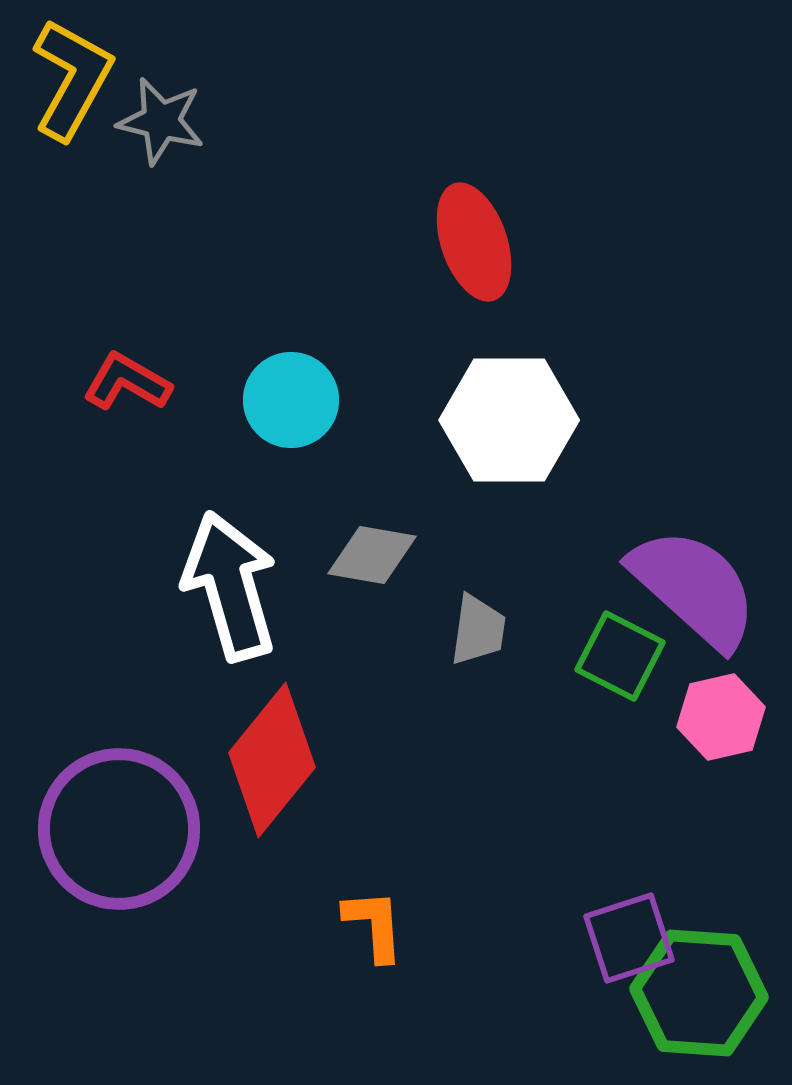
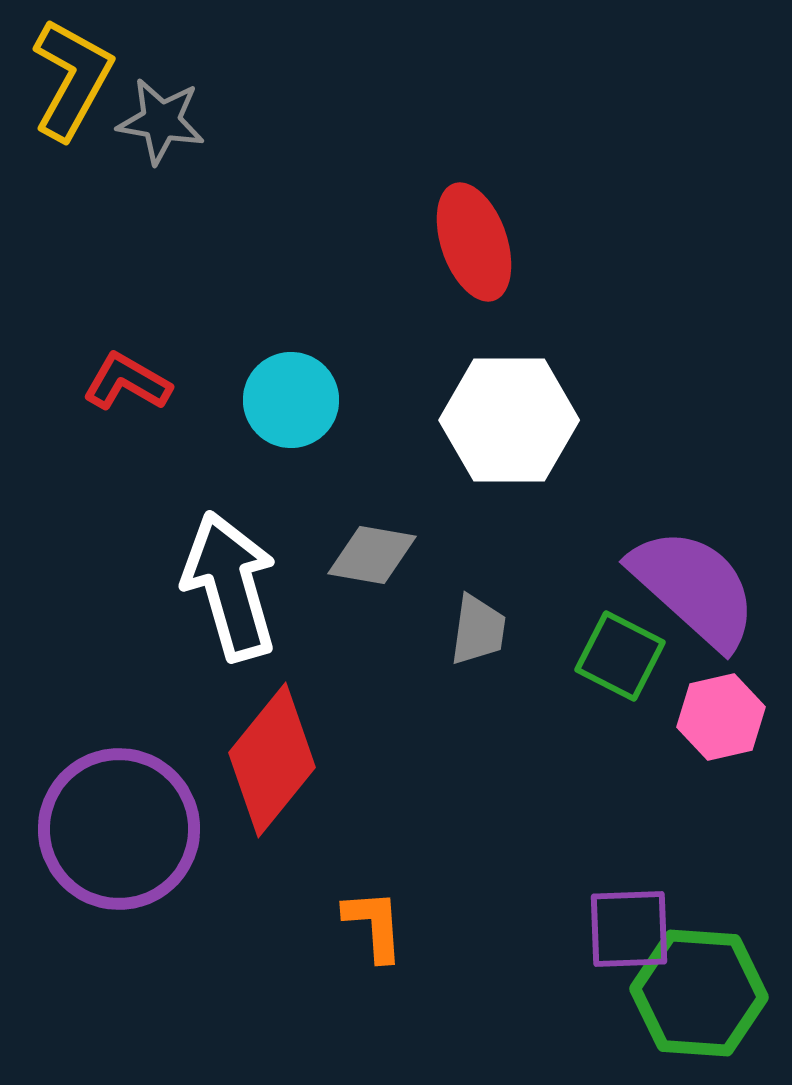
gray star: rotated 4 degrees counterclockwise
purple square: moved 9 px up; rotated 16 degrees clockwise
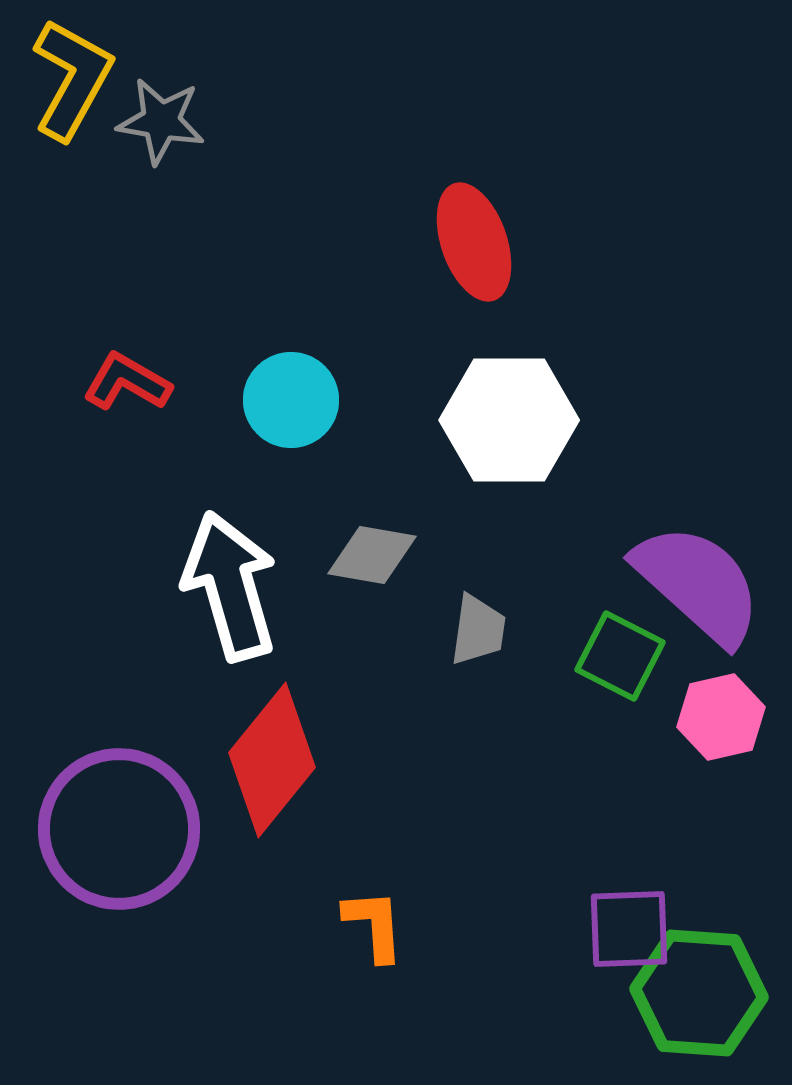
purple semicircle: moved 4 px right, 4 px up
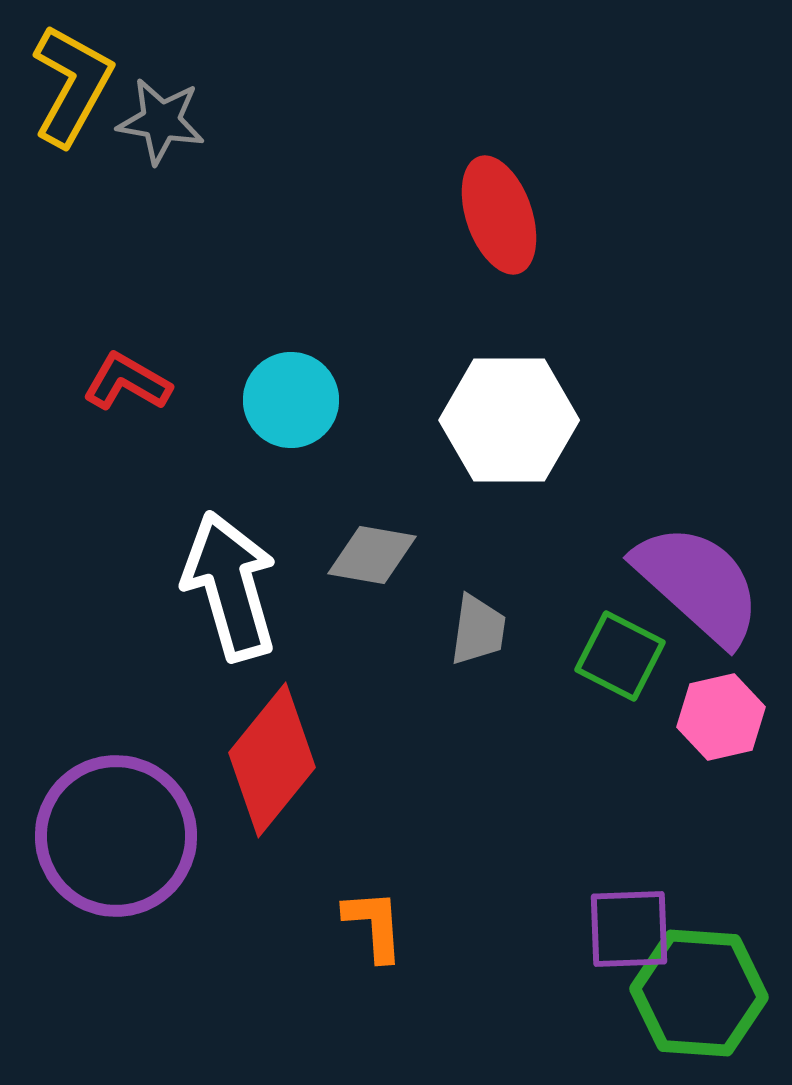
yellow L-shape: moved 6 px down
red ellipse: moved 25 px right, 27 px up
purple circle: moved 3 px left, 7 px down
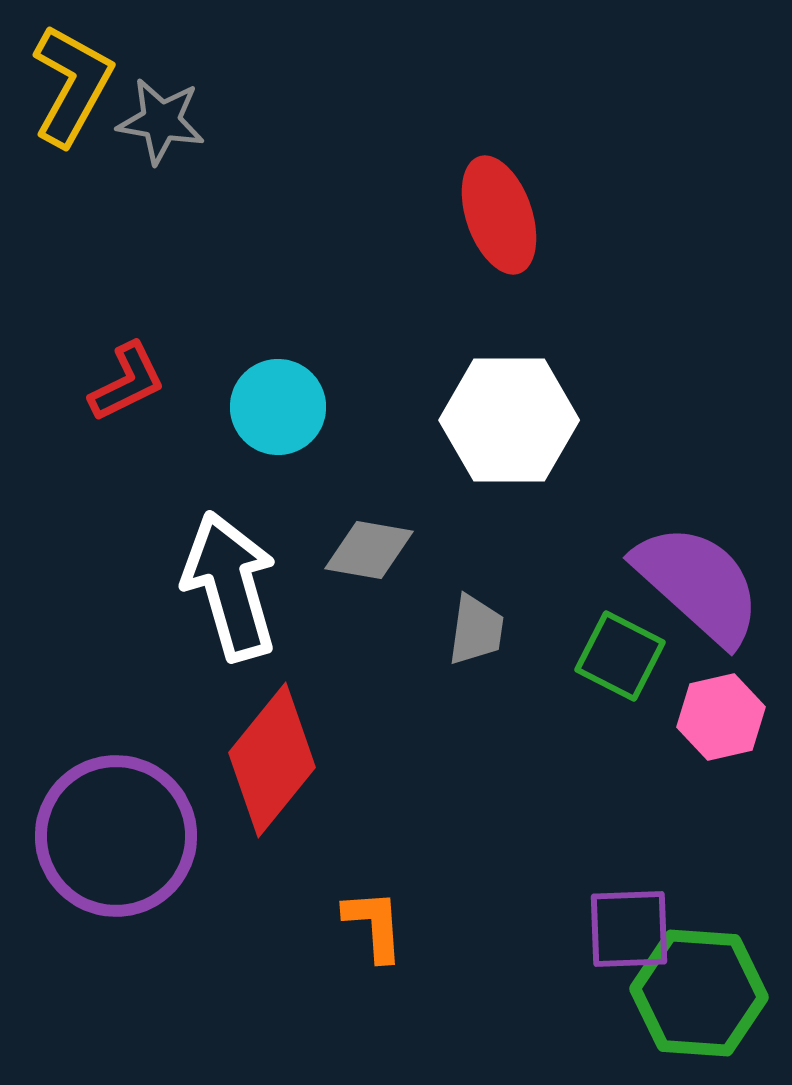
red L-shape: rotated 124 degrees clockwise
cyan circle: moved 13 px left, 7 px down
gray diamond: moved 3 px left, 5 px up
gray trapezoid: moved 2 px left
